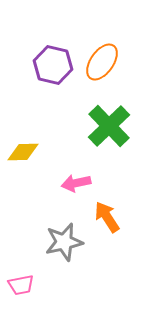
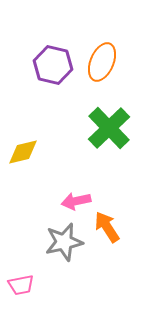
orange ellipse: rotated 12 degrees counterclockwise
green cross: moved 2 px down
yellow diamond: rotated 12 degrees counterclockwise
pink arrow: moved 18 px down
orange arrow: moved 10 px down
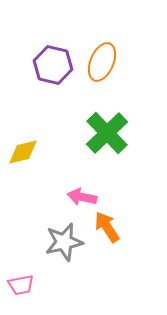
green cross: moved 2 px left, 5 px down
pink arrow: moved 6 px right, 4 px up; rotated 24 degrees clockwise
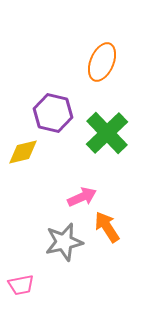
purple hexagon: moved 48 px down
pink arrow: rotated 144 degrees clockwise
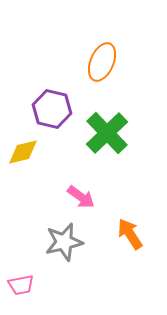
purple hexagon: moved 1 px left, 4 px up
pink arrow: moved 1 px left; rotated 60 degrees clockwise
orange arrow: moved 23 px right, 7 px down
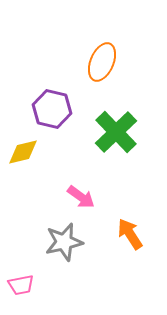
green cross: moved 9 px right, 1 px up
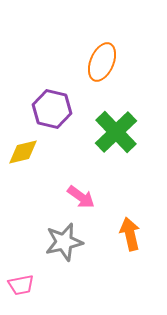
orange arrow: rotated 20 degrees clockwise
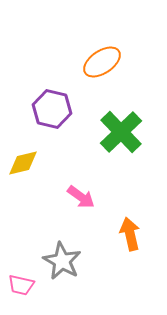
orange ellipse: rotated 33 degrees clockwise
green cross: moved 5 px right
yellow diamond: moved 11 px down
gray star: moved 2 px left, 19 px down; rotated 30 degrees counterclockwise
pink trapezoid: rotated 24 degrees clockwise
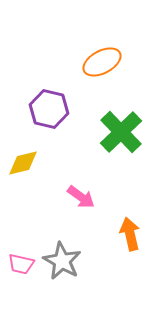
orange ellipse: rotated 6 degrees clockwise
purple hexagon: moved 3 px left
pink trapezoid: moved 21 px up
